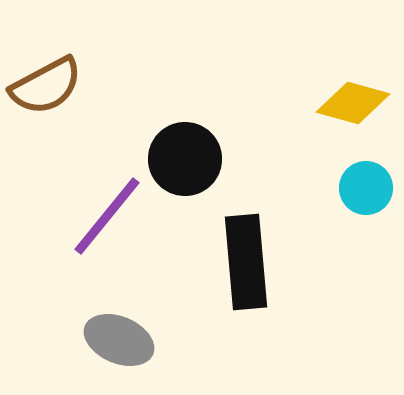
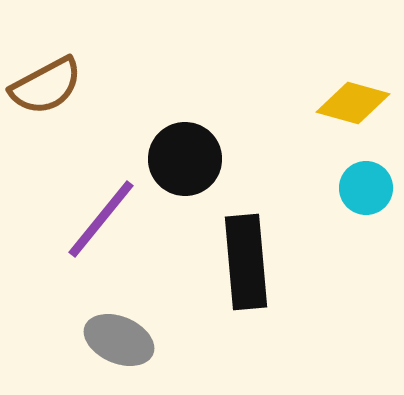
purple line: moved 6 px left, 3 px down
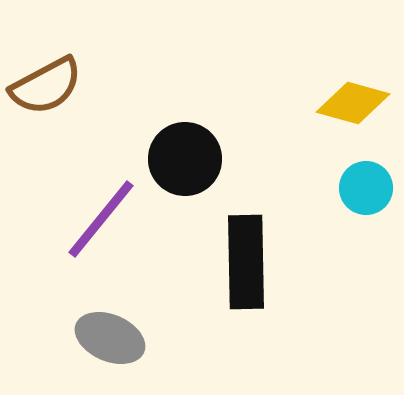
black rectangle: rotated 4 degrees clockwise
gray ellipse: moved 9 px left, 2 px up
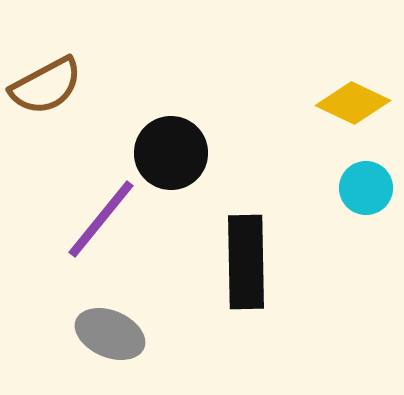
yellow diamond: rotated 10 degrees clockwise
black circle: moved 14 px left, 6 px up
gray ellipse: moved 4 px up
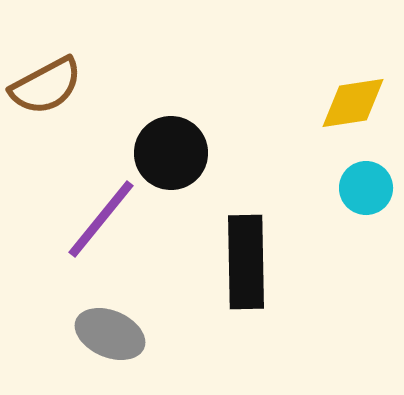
yellow diamond: rotated 34 degrees counterclockwise
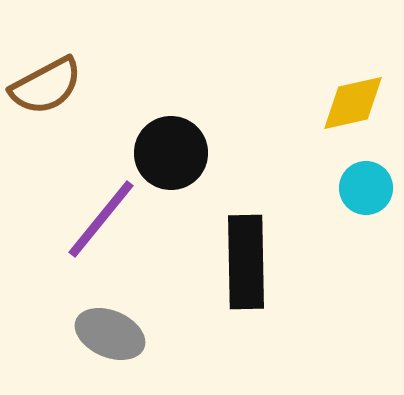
yellow diamond: rotated 4 degrees counterclockwise
